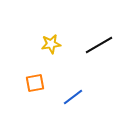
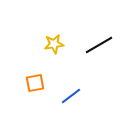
yellow star: moved 3 px right
blue line: moved 2 px left, 1 px up
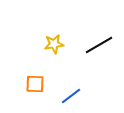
orange square: moved 1 px down; rotated 12 degrees clockwise
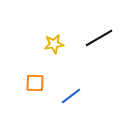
black line: moved 7 px up
orange square: moved 1 px up
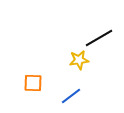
yellow star: moved 25 px right, 16 px down
orange square: moved 2 px left
